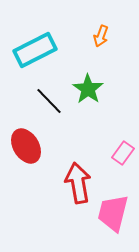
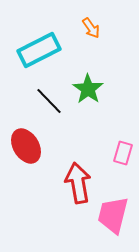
orange arrow: moved 10 px left, 8 px up; rotated 55 degrees counterclockwise
cyan rectangle: moved 4 px right
pink rectangle: rotated 20 degrees counterclockwise
pink trapezoid: moved 2 px down
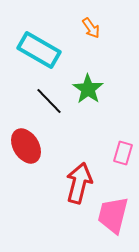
cyan rectangle: rotated 57 degrees clockwise
red arrow: moved 1 px right; rotated 24 degrees clockwise
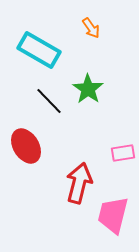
pink rectangle: rotated 65 degrees clockwise
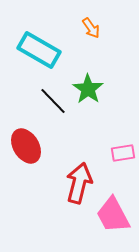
black line: moved 4 px right
pink trapezoid: rotated 42 degrees counterclockwise
